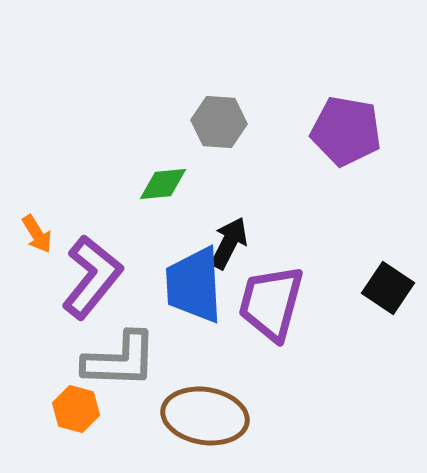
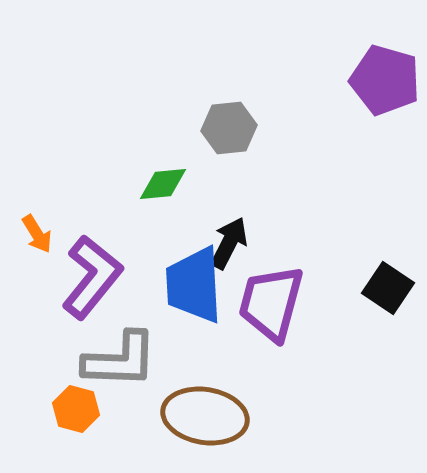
gray hexagon: moved 10 px right, 6 px down; rotated 10 degrees counterclockwise
purple pentagon: moved 39 px right, 51 px up; rotated 6 degrees clockwise
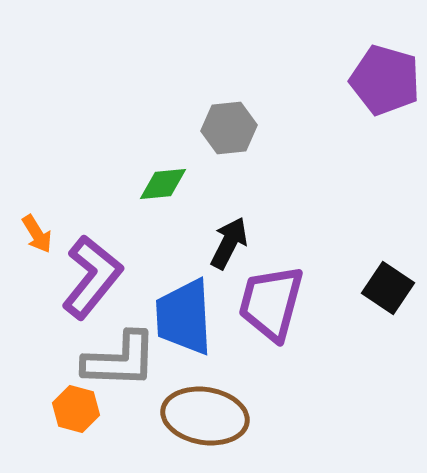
blue trapezoid: moved 10 px left, 32 px down
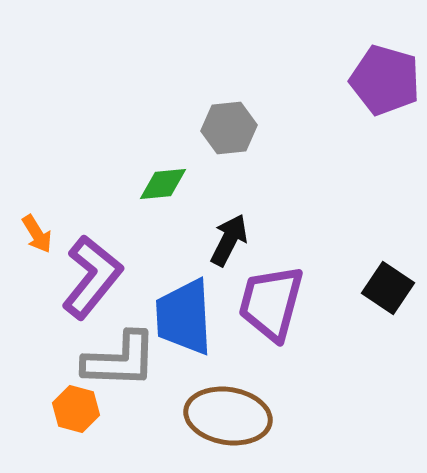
black arrow: moved 3 px up
brown ellipse: moved 23 px right
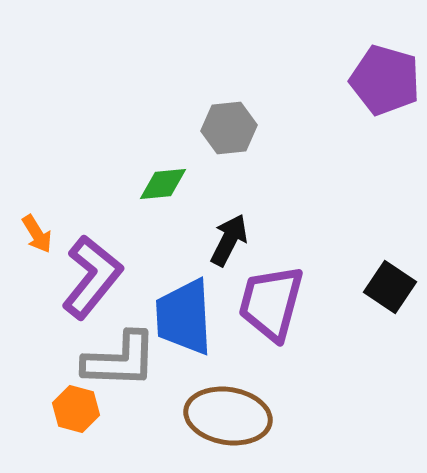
black square: moved 2 px right, 1 px up
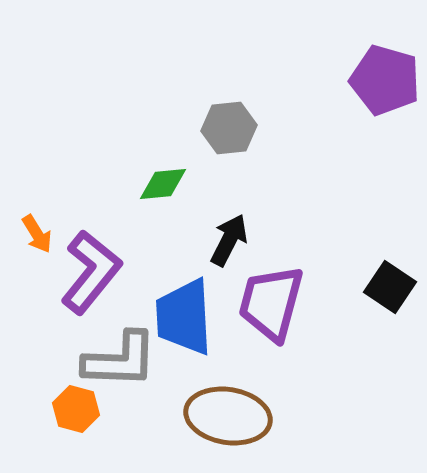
purple L-shape: moved 1 px left, 5 px up
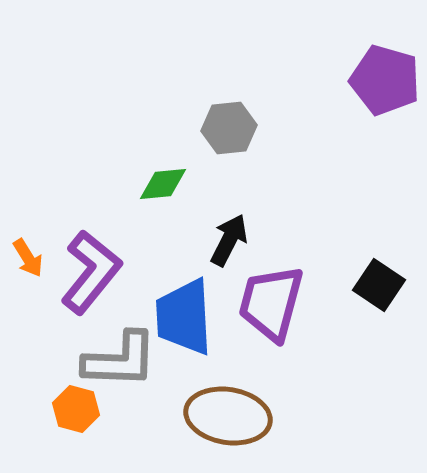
orange arrow: moved 9 px left, 24 px down
black square: moved 11 px left, 2 px up
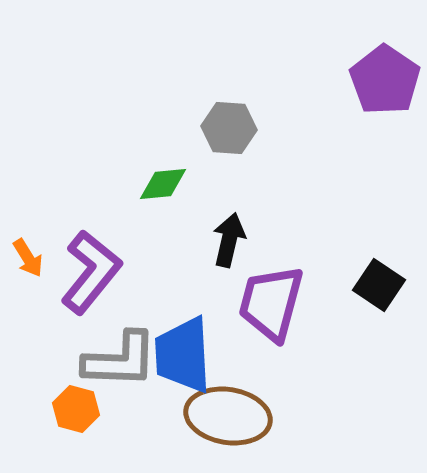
purple pentagon: rotated 18 degrees clockwise
gray hexagon: rotated 10 degrees clockwise
black arrow: rotated 14 degrees counterclockwise
blue trapezoid: moved 1 px left, 38 px down
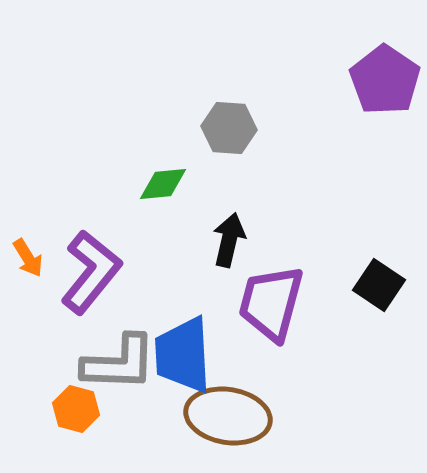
gray L-shape: moved 1 px left, 3 px down
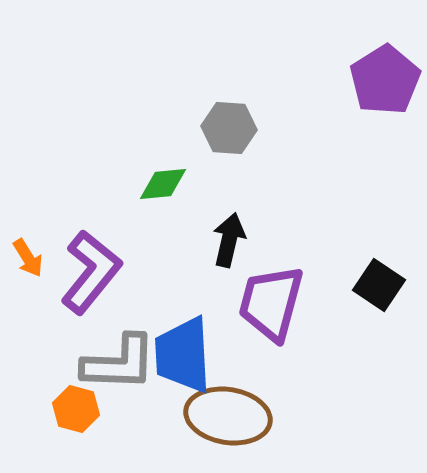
purple pentagon: rotated 6 degrees clockwise
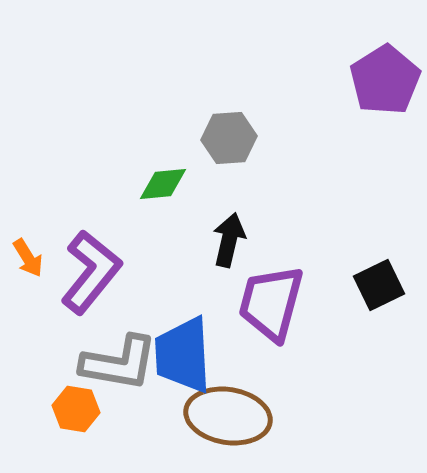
gray hexagon: moved 10 px down; rotated 8 degrees counterclockwise
black square: rotated 30 degrees clockwise
gray L-shape: rotated 8 degrees clockwise
orange hexagon: rotated 6 degrees counterclockwise
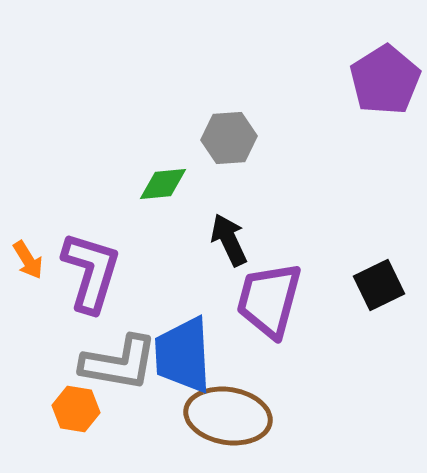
black arrow: rotated 38 degrees counterclockwise
orange arrow: moved 2 px down
purple L-shape: rotated 22 degrees counterclockwise
purple trapezoid: moved 2 px left, 3 px up
